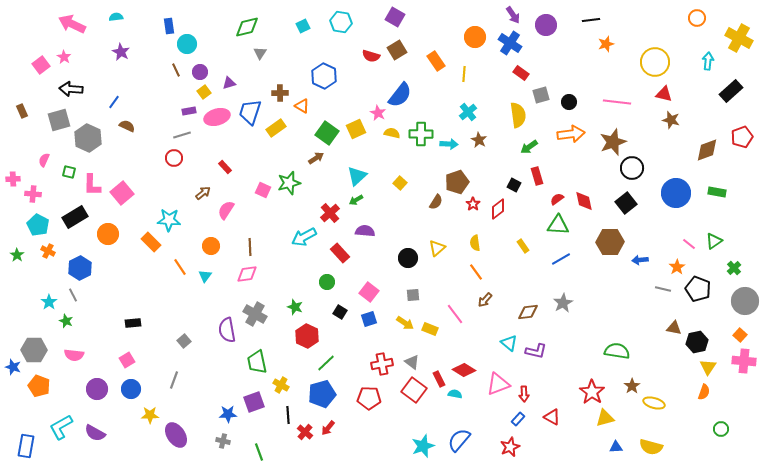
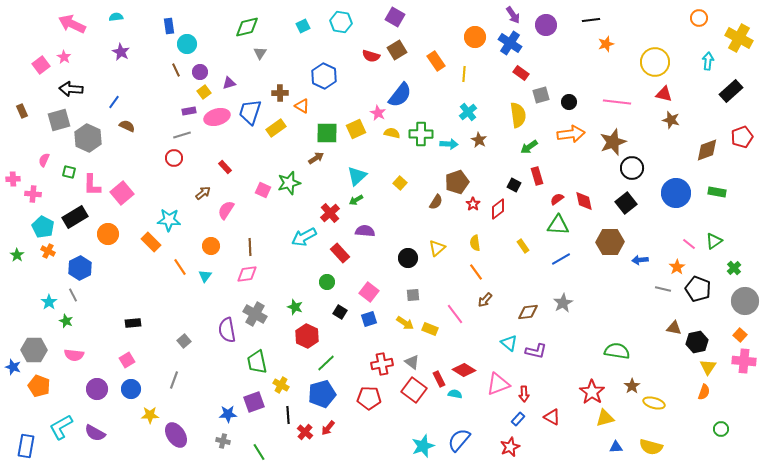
orange circle at (697, 18): moved 2 px right
green square at (327, 133): rotated 35 degrees counterclockwise
cyan pentagon at (38, 225): moved 5 px right, 2 px down
green line at (259, 452): rotated 12 degrees counterclockwise
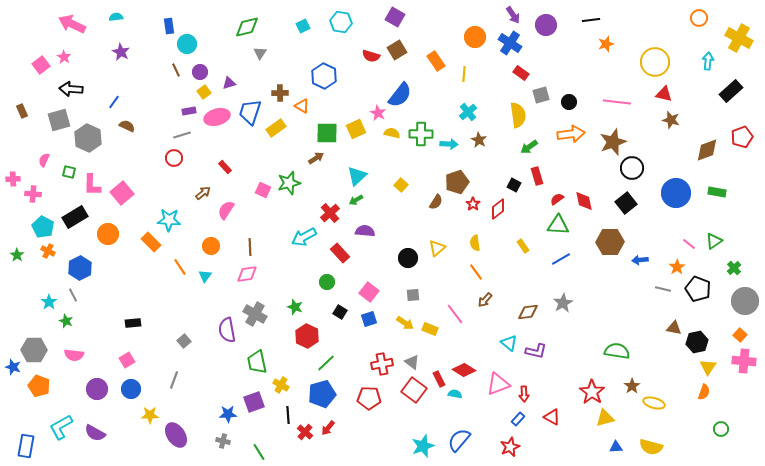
yellow square at (400, 183): moved 1 px right, 2 px down
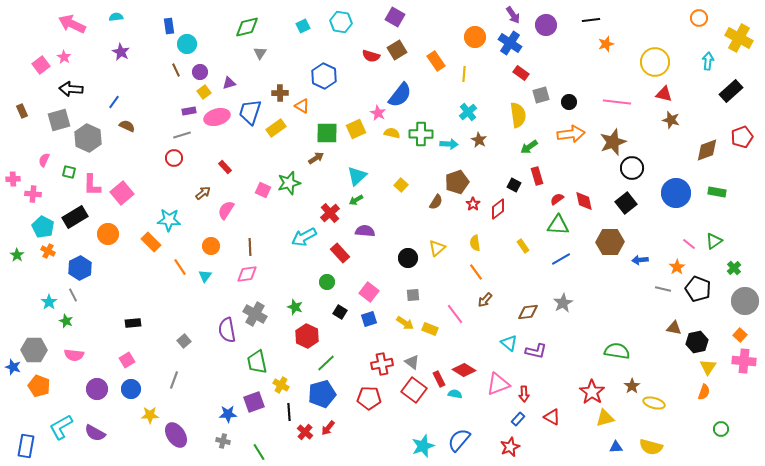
black line at (288, 415): moved 1 px right, 3 px up
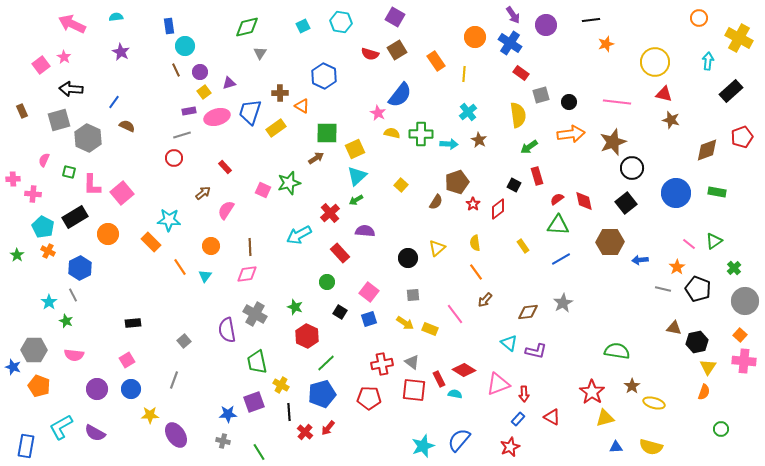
cyan circle at (187, 44): moved 2 px left, 2 px down
red semicircle at (371, 56): moved 1 px left, 2 px up
yellow square at (356, 129): moved 1 px left, 20 px down
cyan arrow at (304, 237): moved 5 px left, 2 px up
red square at (414, 390): rotated 30 degrees counterclockwise
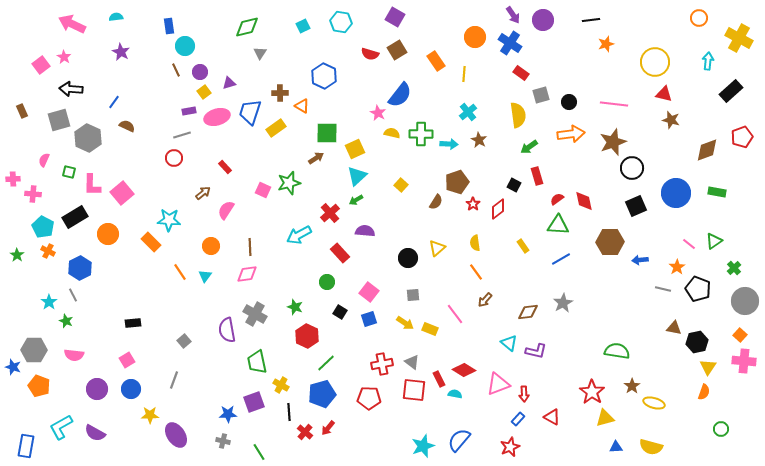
purple circle at (546, 25): moved 3 px left, 5 px up
pink line at (617, 102): moved 3 px left, 2 px down
black square at (626, 203): moved 10 px right, 3 px down; rotated 15 degrees clockwise
orange line at (180, 267): moved 5 px down
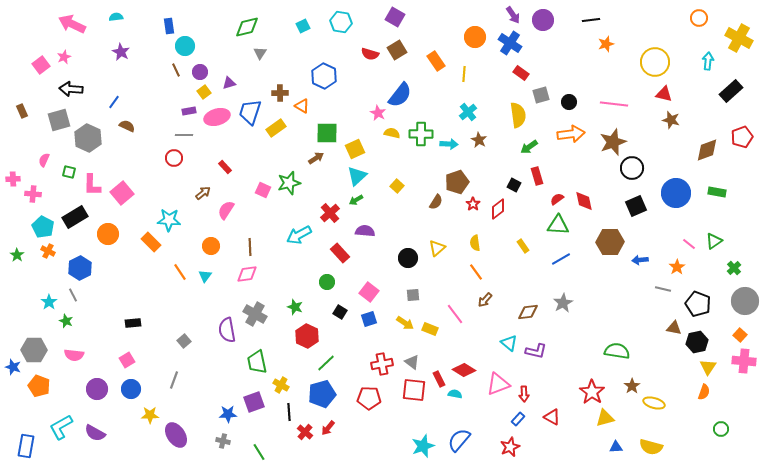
pink star at (64, 57): rotated 16 degrees clockwise
gray line at (182, 135): moved 2 px right; rotated 18 degrees clockwise
yellow square at (401, 185): moved 4 px left, 1 px down
black pentagon at (698, 289): moved 15 px down
